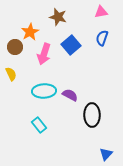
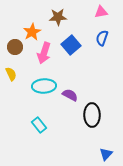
brown star: rotated 18 degrees counterclockwise
orange star: moved 2 px right
pink arrow: moved 1 px up
cyan ellipse: moved 5 px up
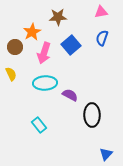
cyan ellipse: moved 1 px right, 3 px up
